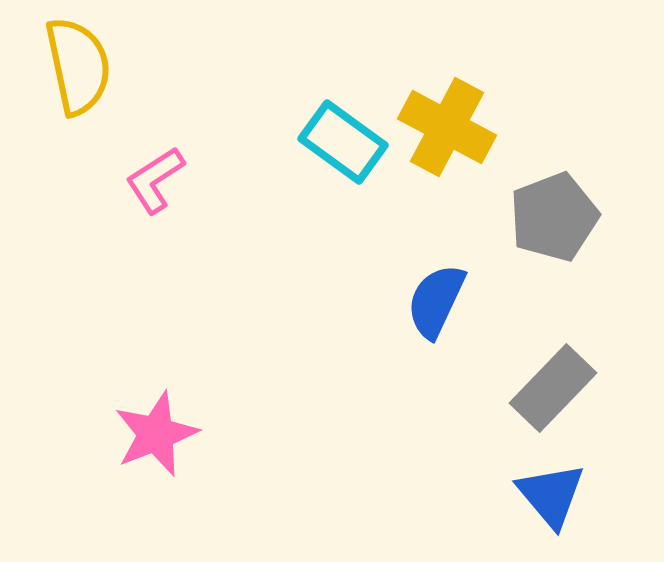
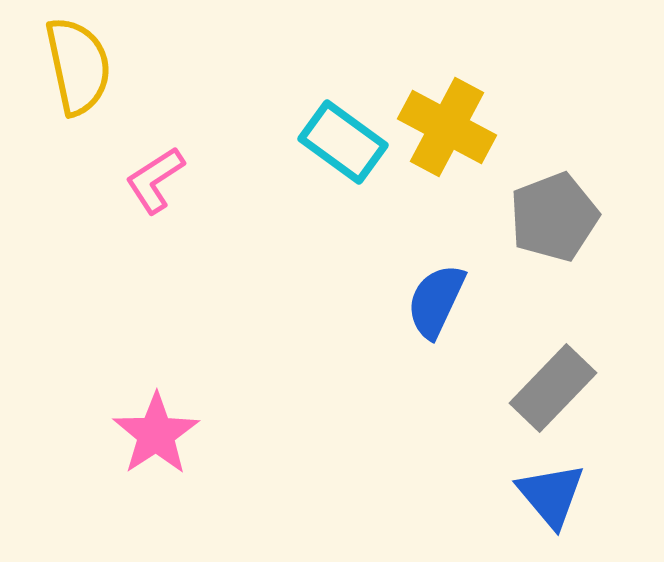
pink star: rotated 12 degrees counterclockwise
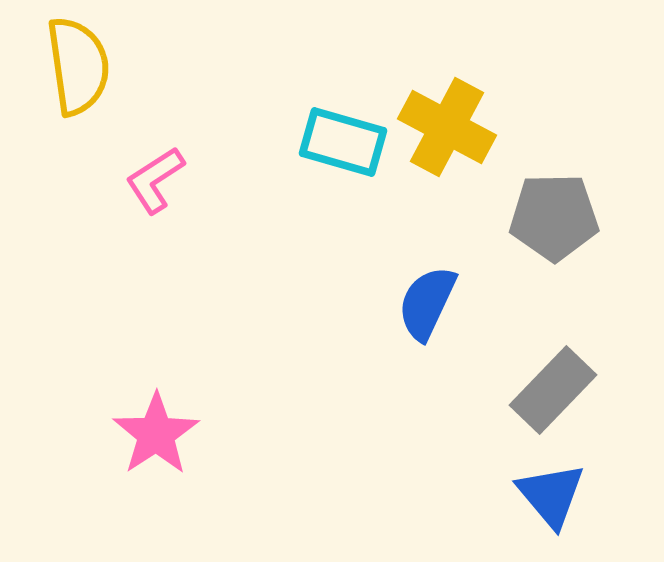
yellow semicircle: rotated 4 degrees clockwise
cyan rectangle: rotated 20 degrees counterclockwise
gray pentagon: rotated 20 degrees clockwise
blue semicircle: moved 9 px left, 2 px down
gray rectangle: moved 2 px down
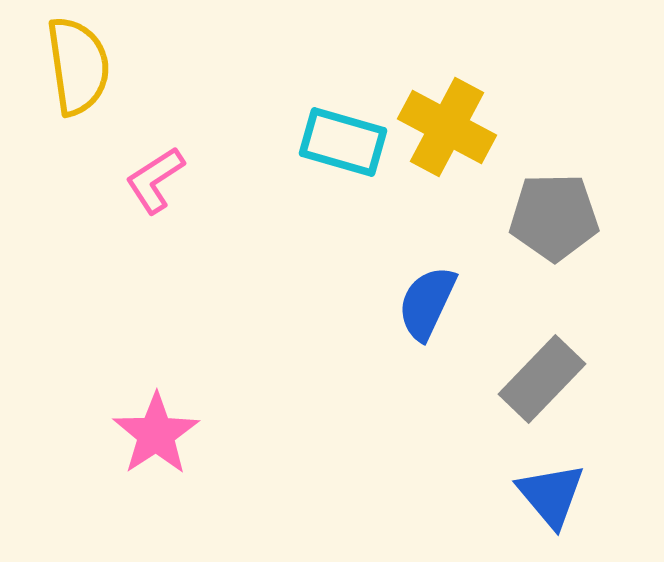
gray rectangle: moved 11 px left, 11 px up
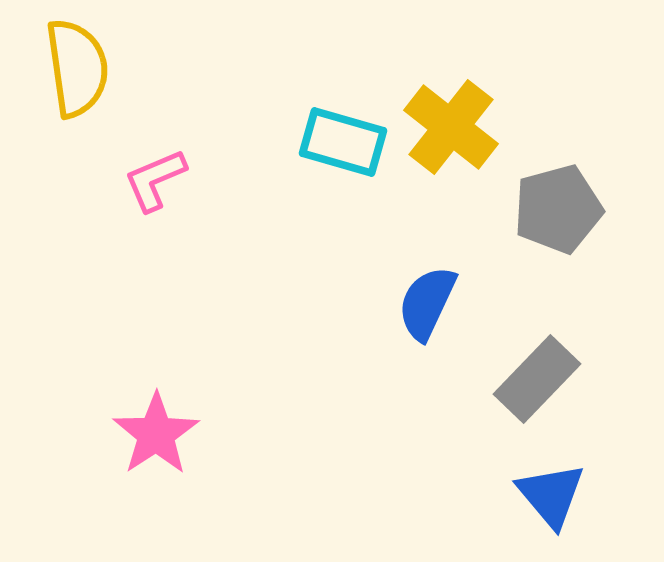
yellow semicircle: moved 1 px left, 2 px down
yellow cross: moved 4 px right; rotated 10 degrees clockwise
pink L-shape: rotated 10 degrees clockwise
gray pentagon: moved 4 px right, 8 px up; rotated 14 degrees counterclockwise
gray rectangle: moved 5 px left
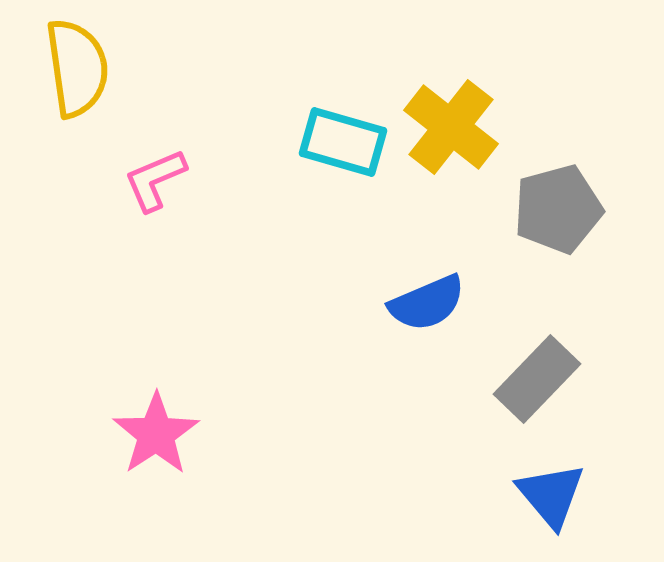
blue semicircle: rotated 138 degrees counterclockwise
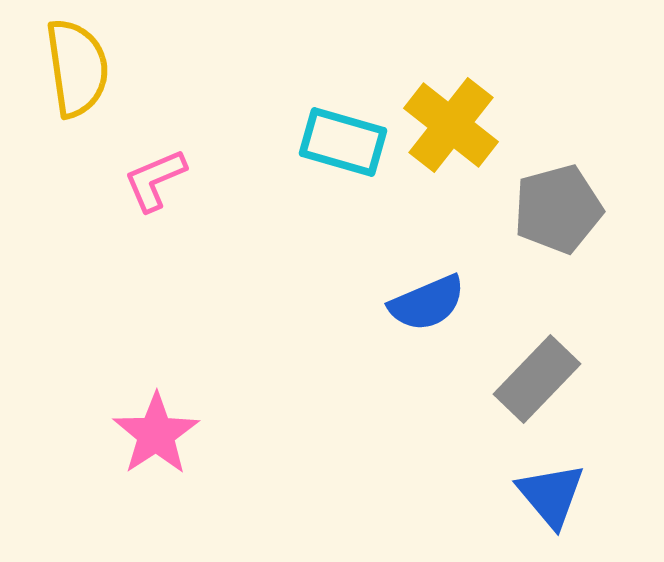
yellow cross: moved 2 px up
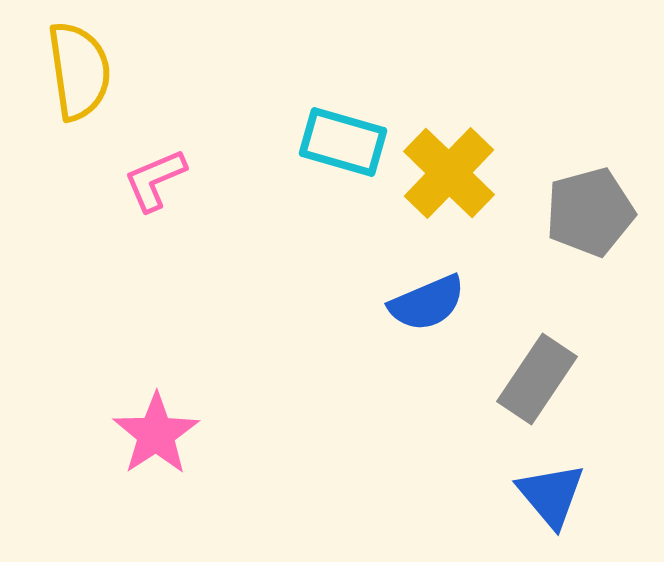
yellow semicircle: moved 2 px right, 3 px down
yellow cross: moved 2 px left, 48 px down; rotated 6 degrees clockwise
gray pentagon: moved 32 px right, 3 px down
gray rectangle: rotated 10 degrees counterclockwise
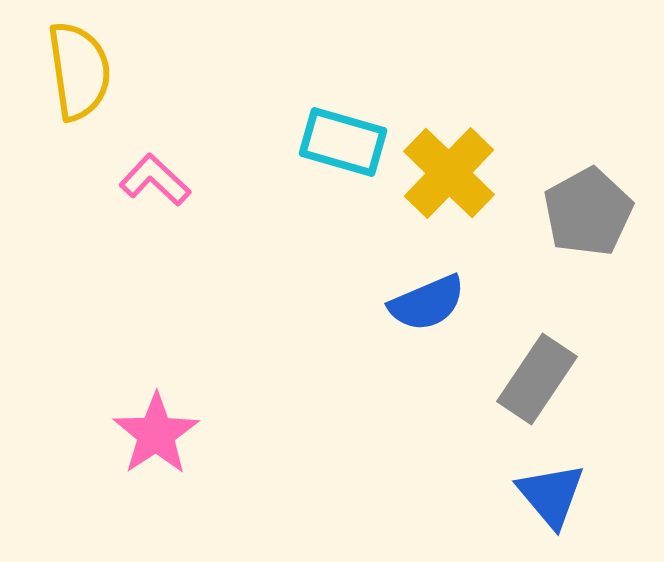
pink L-shape: rotated 66 degrees clockwise
gray pentagon: moved 2 px left; rotated 14 degrees counterclockwise
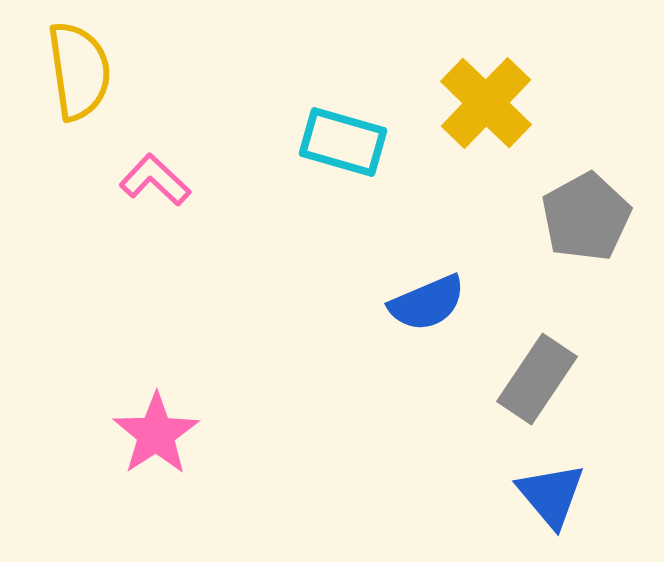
yellow cross: moved 37 px right, 70 px up
gray pentagon: moved 2 px left, 5 px down
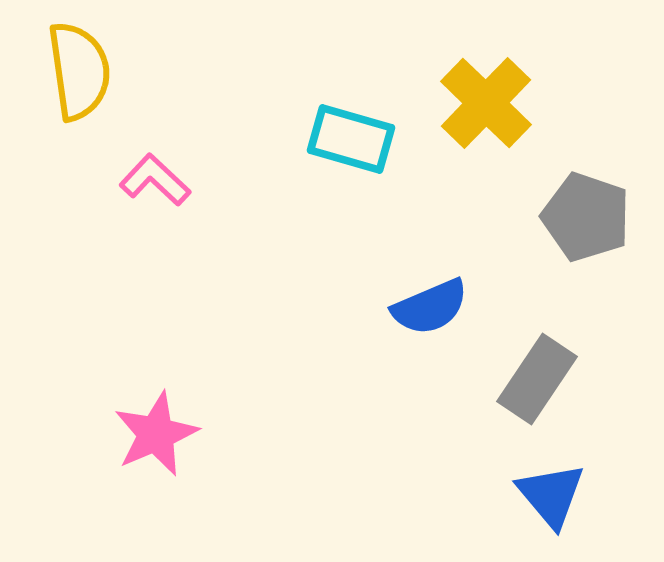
cyan rectangle: moved 8 px right, 3 px up
gray pentagon: rotated 24 degrees counterclockwise
blue semicircle: moved 3 px right, 4 px down
pink star: rotated 10 degrees clockwise
